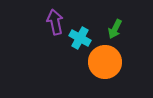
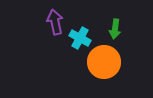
green arrow: rotated 18 degrees counterclockwise
orange circle: moved 1 px left
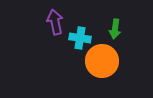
cyan cross: rotated 20 degrees counterclockwise
orange circle: moved 2 px left, 1 px up
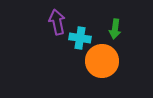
purple arrow: moved 2 px right
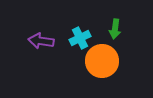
purple arrow: moved 16 px left, 19 px down; rotated 70 degrees counterclockwise
cyan cross: rotated 35 degrees counterclockwise
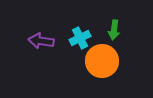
green arrow: moved 1 px left, 1 px down
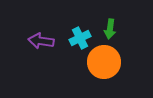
green arrow: moved 4 px left, 1 px up
orange circle: moved 2 px right, 1 px down
